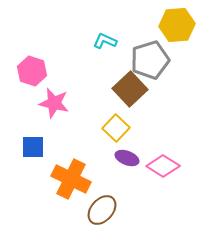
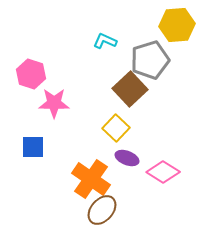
pink hexagon: moved 1 px left, 3 px down
pink star: rotated 12 degrees counterclockwise
pink diamond: moved 6 px down
orange cross: moved 20 px right; rotated 9 degrees clockwise
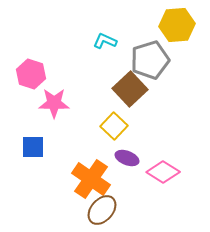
yellow square: moved 2 px left, 2 px up
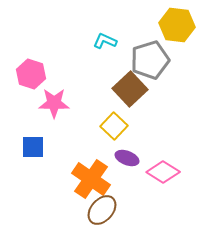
yellow hexagon: rotated 12 degrees clockwise
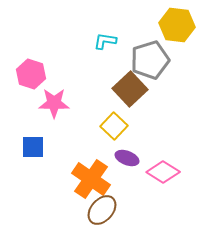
cyan L-shape: rotated 15 degrees counterclockwise
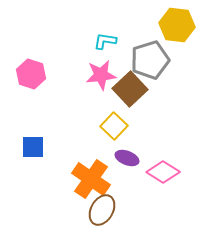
pink star: moved 47 px right, 28 px up; rotated 8 degrees counterclockwise
brown ellipse: rotated 12 degrees counterclockwise
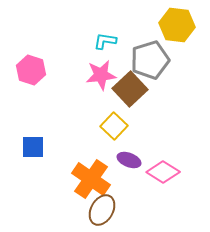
pink hexagon: moved 4 px up
purple ellipse: moved 2 px right, 2 px down
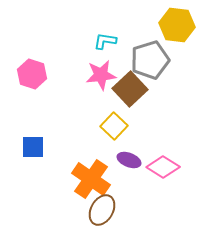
pink hexagon: moved 1 px right, 4 px down
pink diamond: moved 5 px up
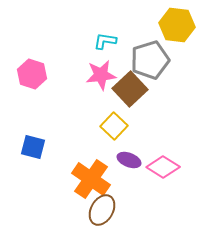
blue square: rotated 15 degrees clockwise
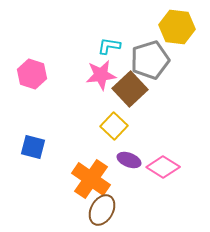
yellow hexagon: moved 2 px down
cyan L-shape: moved 4 px right, 5 px down
